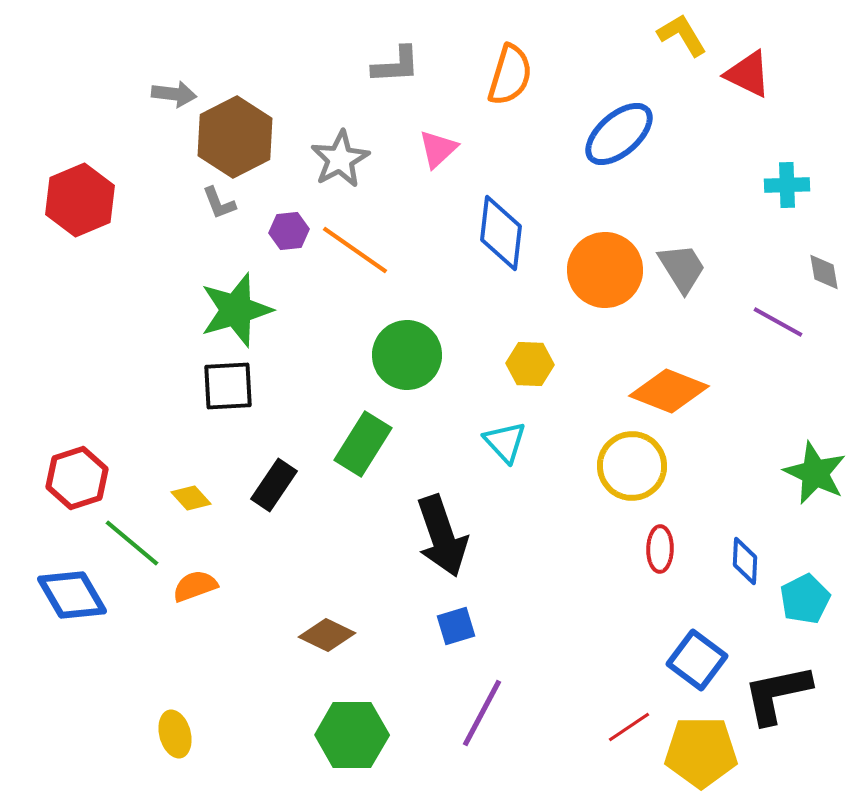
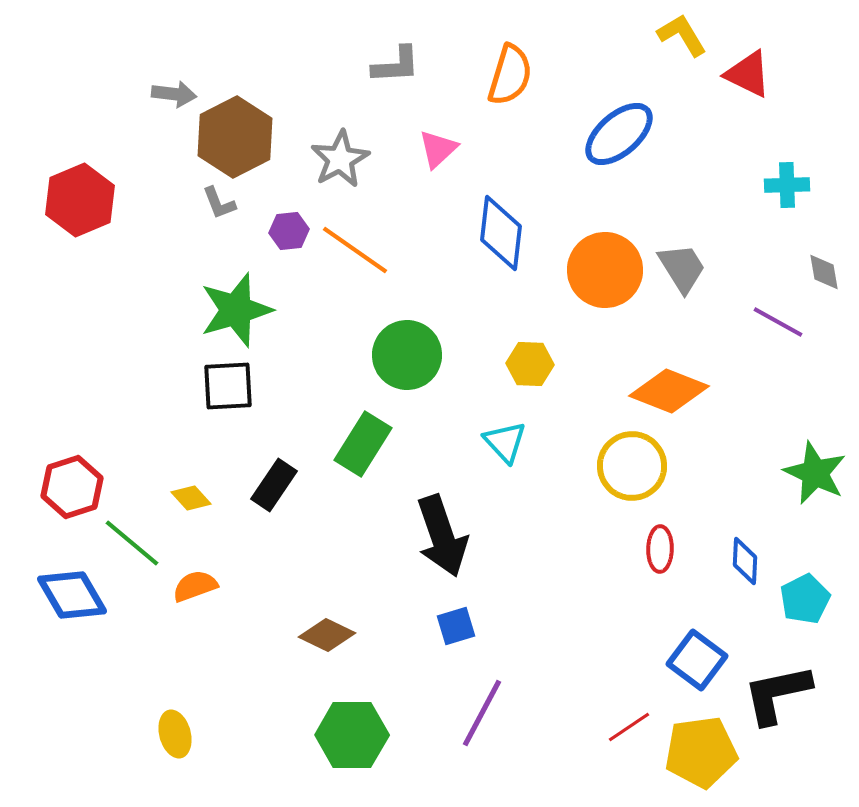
red hexagon at (77, 478): moved 5 px left, 9 px down
yellow pentagon at (701, 752): rotated 8 degrees counterclockwise
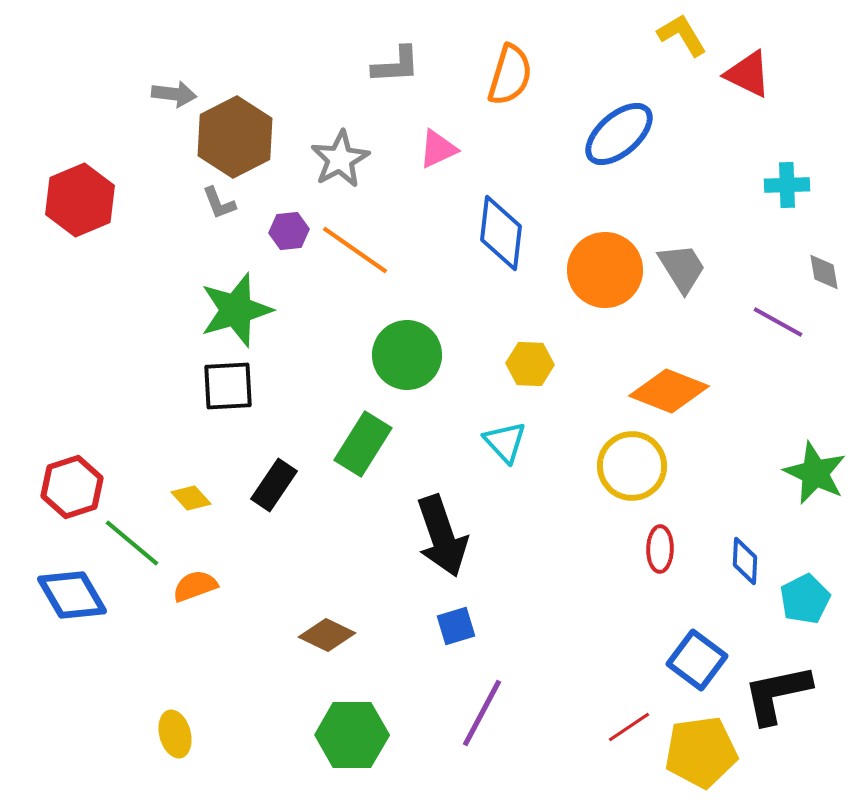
pink triangle at (438, 149): rotated 18 degrees clockwise
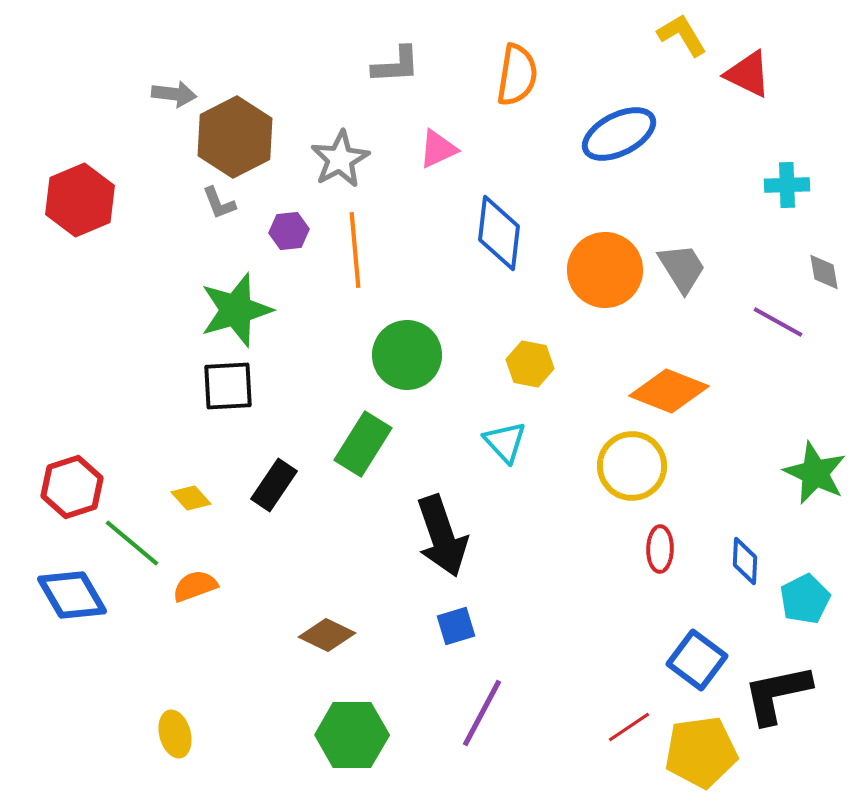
orange semicircle at (510, 75): moved 7 px right; rotated 8 degrees counterclockwise
blue ellipse at (619, 134): rotated 14 degrees clockwise
blue diamond at (501, 233): moved 2 px left
orange line at (355, 250): rotated 50 degrees clockwise
yellow hexagon at (530, 364): rotated 9 degrees clockwise
